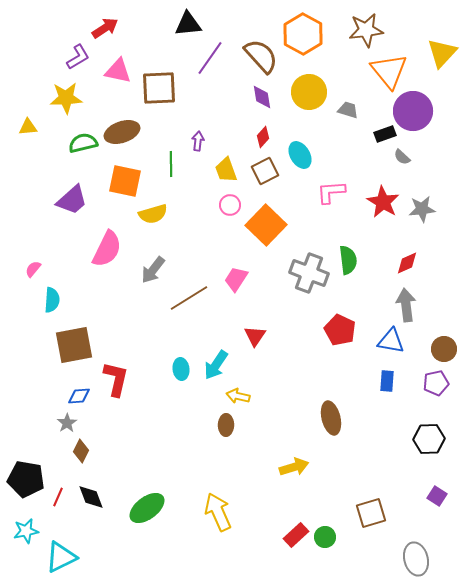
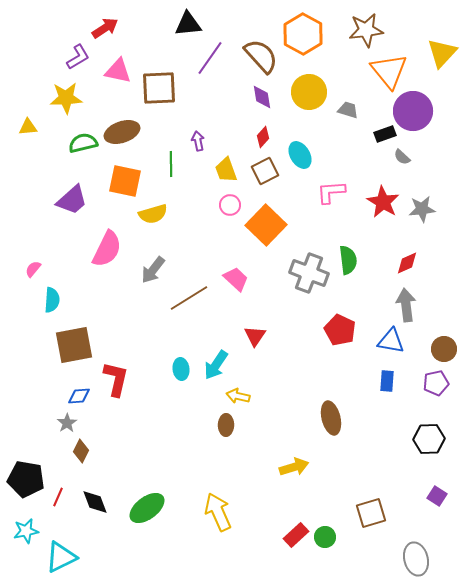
purple arrow at (198, 141): rotated 18 degrees counterclockwise
pink trapezoid at (236, 279): rotated 100 degrees clockwise
black diamond at (91, 497): moved 4 px right, 5 px down
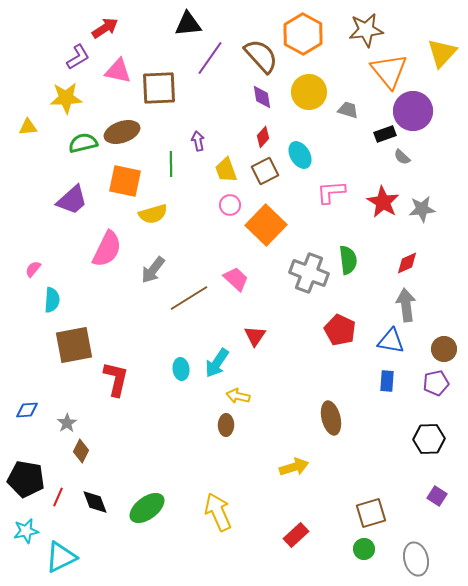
cyan arrow at (216, 365): moved 1 px right, 2 px up
blue diamond at (79, 396): moved 52 px left, 14 px down
green circle at (325, 537): moved 39 px right, 12 px down
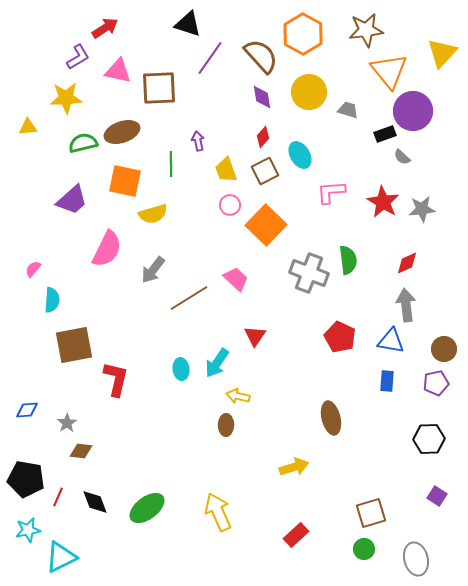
black triangle at (188, 24): rotated 24 degrees clockwise
red pentagon at (340, 330): moved 7 px down
brown diamond at (81, 451): rotated 70 degrees clockwise
cyan star at (26, 531): moved 2 px right, 1 px up
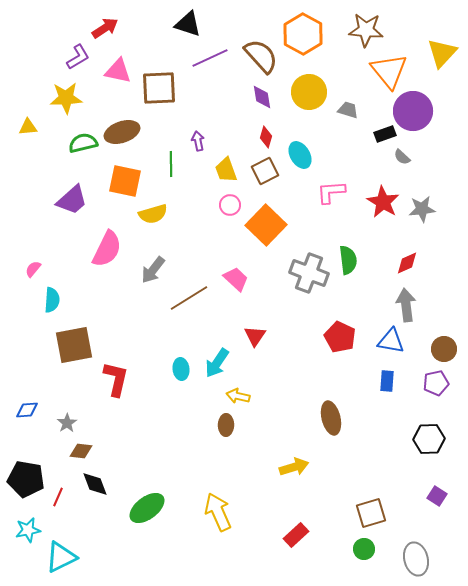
brown star at (366, 30): rotated 12 degrees clockwise
purple line at (210, 58): rotated 30 degrees clockwise
red diamond at (263, 137): moved 3 px right; rotated 25 degrees counterclockwise
black diamond at (95, 502): moved 18 px up
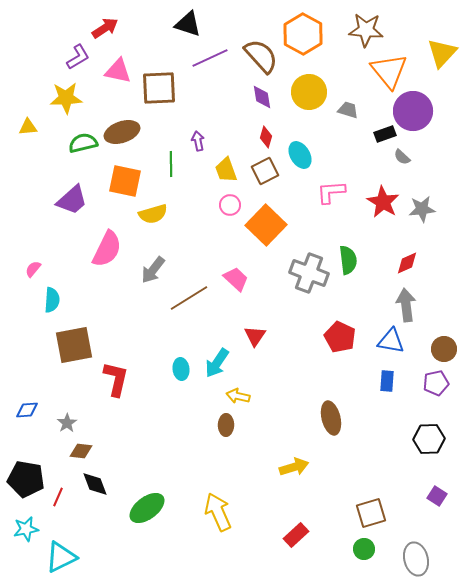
cyan star at (28, 530): moved 2 px left, 1 px up
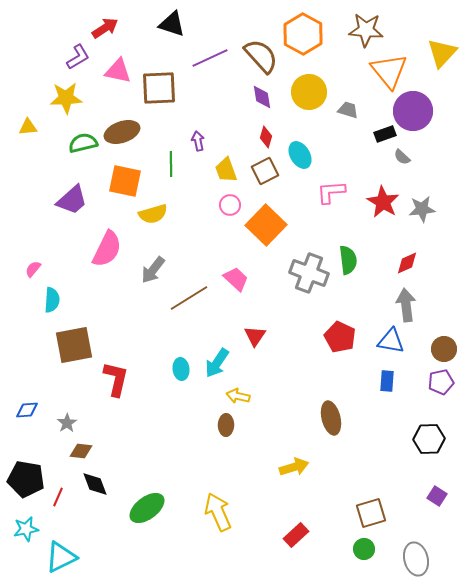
black triangle at (188, 24): moved 16 px left
purple pentagon at (436, 383): moved 5 px right, 1 px up
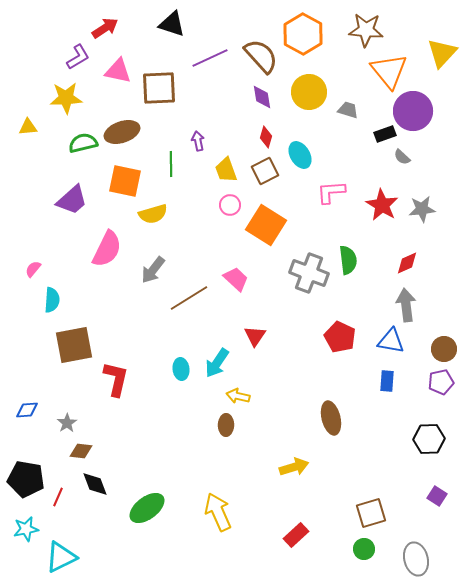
red star at (383, 202): moved 1 px left, 3 px down
orange square at (266, 225): rotated 12 degrees counterclockwise
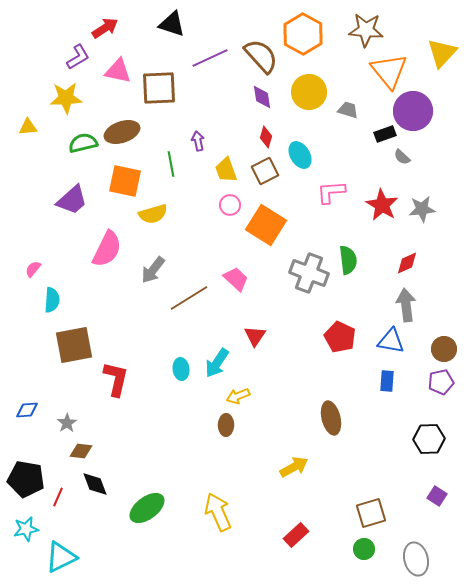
green line at (171, 164): rotated 10 degrees counterclockwise
yellow arrow at (238, 396): rotated 35 degrees counterclockwise
yellow arrow at (294, 467): rotated 12 degrees counterclockwise
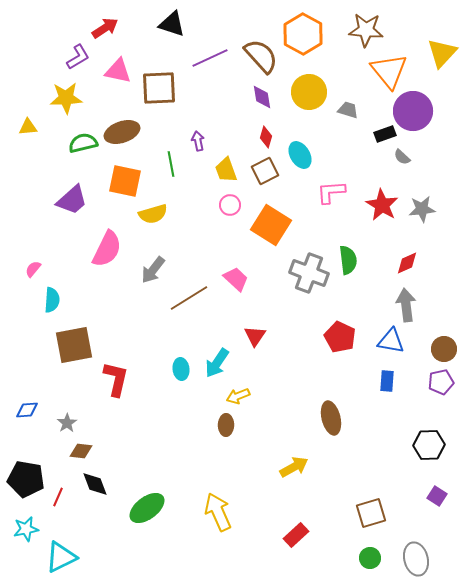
orange square at (266, 225): moved 5 px right
black hexagon at (429, 439): moved 6 px down
green circle at (364, 549): moved 6 px right, 9 px down
